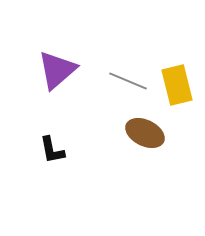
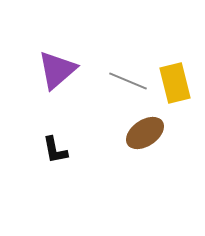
yellow rectangle: moved 2 px left, 2 px up
brown ellipse: rotated 60 degrees counterclockwise
black L-shape: moved 3 px right
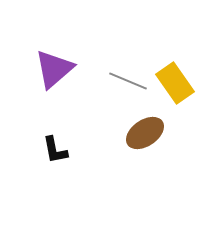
purple triangle: moved 3 px left, 1 px up
yellow rectangle: rotated 21 degrees counterclockwise
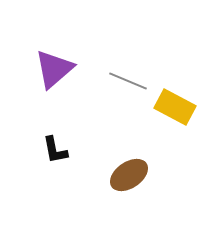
yellow rectangle: moved 24 px down; rotated 27 degrees counterclockwise
brown ellipse: moved 16 px left, 42 px down
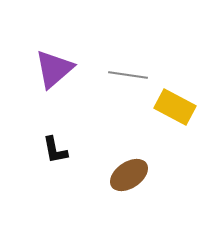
gray line: moved 6 px up; rotated 15 degrees counterclockwise
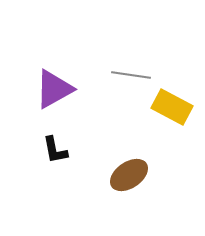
purple triangle: moved 20 px down; rotated 12 degrees clockwise
gray line: moved 3 px right
yellow rectangle: moved 3 px left
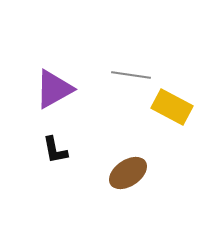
brown ellipse: moved 1 px left, 2 px up
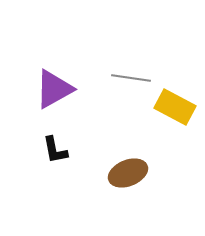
gray line: moved 3 px down
yellow rectangle: moved 3 px right
brown ellipse: rotated 12 degrees clockwise
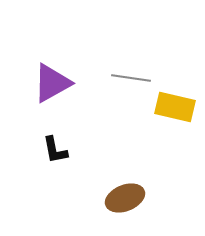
purple triangle: moved 2 px left, 6 px up
yellow rectangle: rotated 15 degrees counterclockwise
brown ellipse: moved 3 px left, 25 px down
